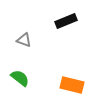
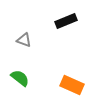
orange rectangle: rotated 10 degrees clockwise
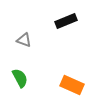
green semicircle: rotated 24 degrees clockwise
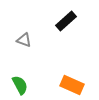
black rectangle: rotated 20 degrees counterclockwise
green semicircle: moved 7 px down
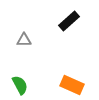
black rectangle: moved 3 px right
gray triangle: rotated 21 degrees counterclockwise
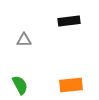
black rectangle: rotated 35 degrees clockwise
orange rectangle: moved 1 px left; rotated 30 degrees counterclockwise
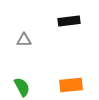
green semicircle: moved 2 px right, 2 px down
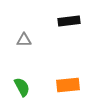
orange rectangle: moved 3 px left
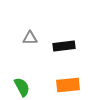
black rectangle: moved 5 px left, 25 px down
gray triangle: moved 6 px right, 2 px up
